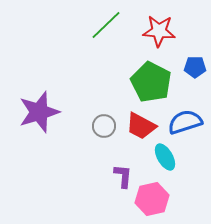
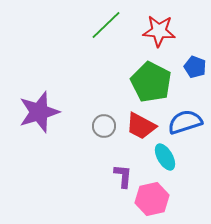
blue pentagon: rotated 20 degrees clockwise
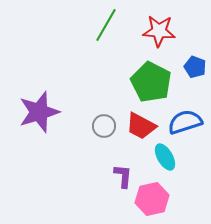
green line: rotated 16 degrees counterclockwise
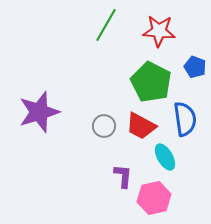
blue semicircle: moved 3 px up; rotated 100 degrees clockwise
pink hexagon: moved 2 px right, 1 px up
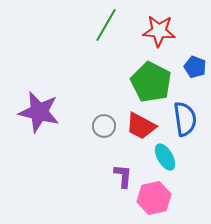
purple star: rotated 30 degrees clockwise
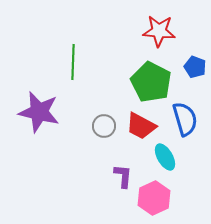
green line: moved 33 px left, 37 px down; rotated 28 degrees counterclockwise
blue semicircle: rotated 8 degrees counterclockwise
pink hexagon: rotated 12 degrees counterclockwise
